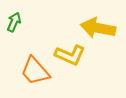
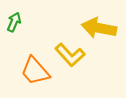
yellow arrow: moved 1 px right
yellow L-shape: rotated 24 degrees clockwise
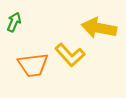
orange trapezoid: moved 2 px left, 6 px up; rotated 56 degrees counterclockwise
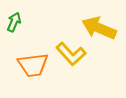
yellow arrow: rotated 12 degrees clockwise
yellow L-shape: moved 1 px right, 1 px up
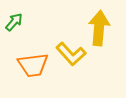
green arrow: rotated 18 degrees clockwise
yellow arrow: rotated 72 degrees clockwise
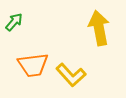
yellow arrow: rotated 16 degrees counterclockwise
yellow L-shape: moved 21 px down
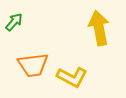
yellow L-shape: moved 1 px right, 2 px down; rotated 20 degrees counterclockwise
